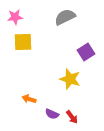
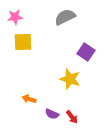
purple square: rotated 24 degrees counterclockwise
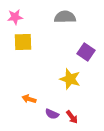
gray semicircle: rotated 25 degrees clockwise
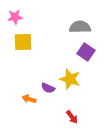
gray semicircle: moved 15 px right, 10 px down
purple semicircle: moved 4 px left, 26 px up
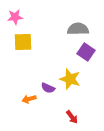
gray semicircle: moved 2 px left, 2 px down
orange arrow: rotated 32 degrees counterclockwise
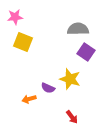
yellow square: rotated 24 degrees clockwise
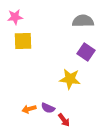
gray semicircle: moved 5 px right, 8 px up
yellow square: moved 1 px up; rotated 24 degrees counterclockwise
yellow star: rotated 10 degrees counterclockwise
purple semicircle: moved 20 px down
orange arrow: moved 10 px down
red arrow: moved 8 px left, 3 px down
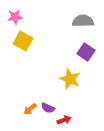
yellow square: rotated 30 degrees clockwise
yellow star: rotated 15 degrees clockwise
orange arrow: moved 1 px right; rotated 24 degrees counterclockwise
red arrow: rotated 72 degrees counterclockwise
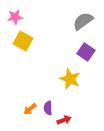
gray semicircle: rotated 35 degrees counterclockwise
purple semicircle: rotated 64 degrees clockwise
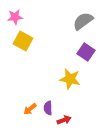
yellow star: rotated 10 degrees counterclockwise
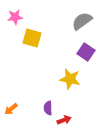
gray semicircle: moved 1 px left
yellow square: moved 9 px right, 3 px up; rotated 12 degrees counterclockwise
orange arrow: moved 19 px left
